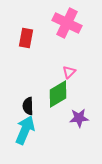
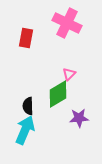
pink triangle: moved 2 px down
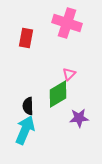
pink cross: rotated 8 degrees counterclockwise
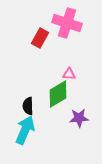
red rectangle: moved 14 px right; rotated 18 degrees clockwise
pink triangle: rotated 48 degrees clockwise
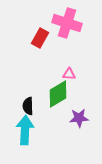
cyan arrow: rotated 20 degrees counterclockwise
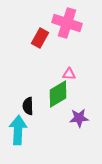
cyan arrow: moved 7 px left
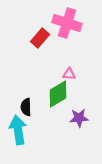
red rectangle: rotated 12 degrees clockwise
black semicircle: moved 2 px left, 1 px down
cyan arrow: rotated 12 degrees counterclockwise
